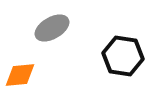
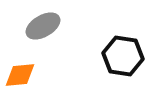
gray ellipse: moved 9 px left, 2 px up
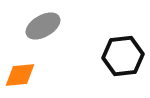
black hexagon: rotated 15 degrees counterclockwise
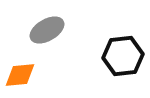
gray ellipse: moved 4 px right, 4 px down
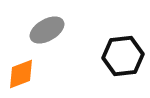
orange diamond: moved 1 px right, 1 px up; rotated 16 degrees counterclockwise
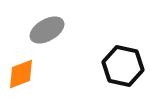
black hexagon: moved 10 px down; rotated 18 degrees clockwise
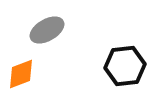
black hexagon: moved 2 px right; rotated 18 degrees counterclockwise
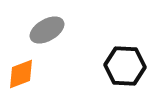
black hexagon: rotated 9 degrees clockwise
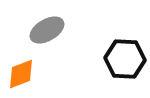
black hexagon: moved 7 px up
